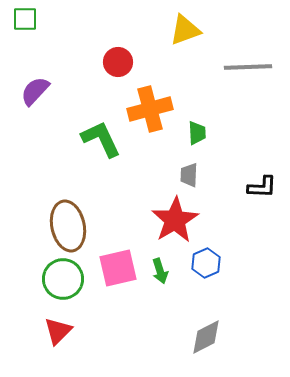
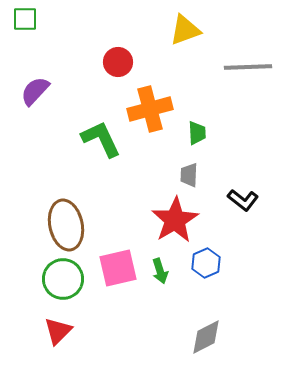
black L-shape: moved 19 px left, 13 px down; rotated 36 degrees clockwise
brown ellipse: moved 2 px left, 1 px up
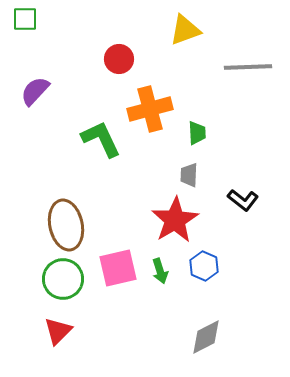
red circle: moved 1 px right, 3 px up
blue hexagon: moved 2 px left, 3 px down; rotated 12 degrees counterclockwise
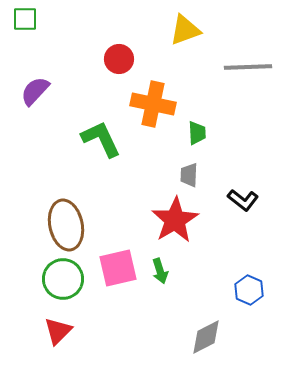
orange cross: moved 3 px right, 5 px up; rotated 27 degrees clockwise
blue hexagon: moved 45 px right, 24 px down
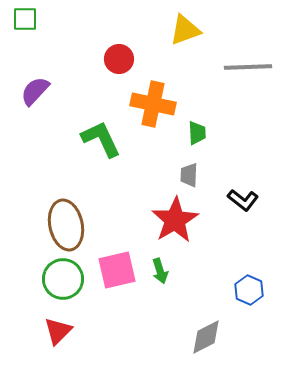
pink square: moved 1 px left, 2 px down
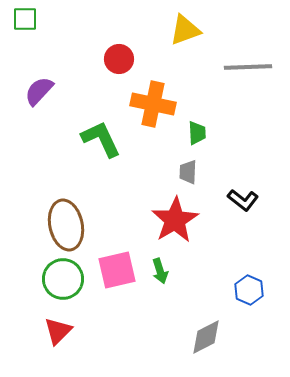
purple semicircle: moved 4 px right
gray trapezoid: moved 1 px left, 3 px up
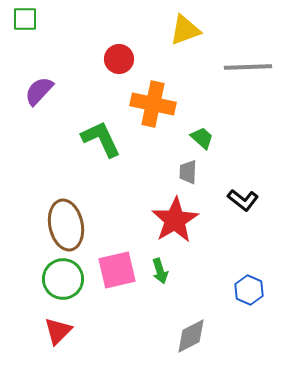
green trapezoid: moved 5 px right, 5 px down; rotated 45 degrees counterclockwise
gray diamond: moved 15 px left, 1 px up
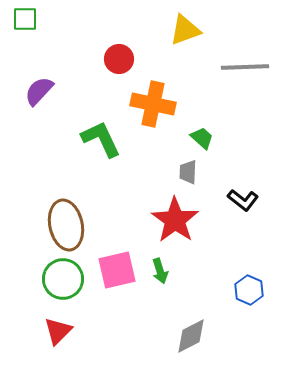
gray line: moved 3 px left
red star: rotated 6 degrees counterclockwise
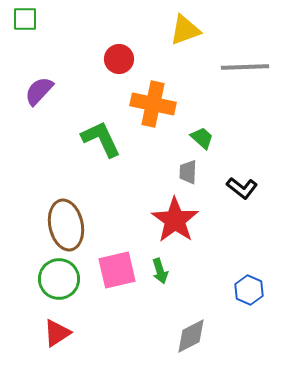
black L-shape: moved 1 px left, 12 px up
green circle: moved 4 px left
red triangle: moved 1 px left, 2 px down; rotated 12 degrees clockwise
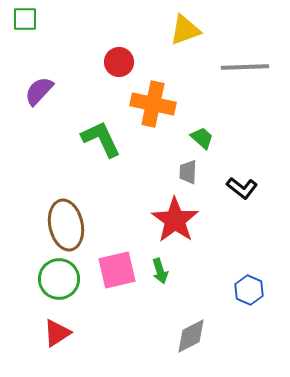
red circle: moved 3 px down
